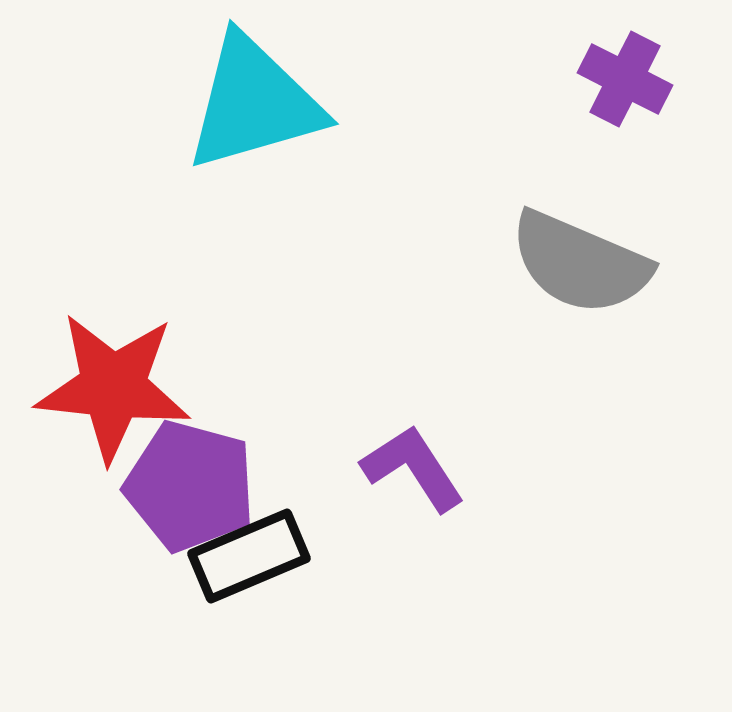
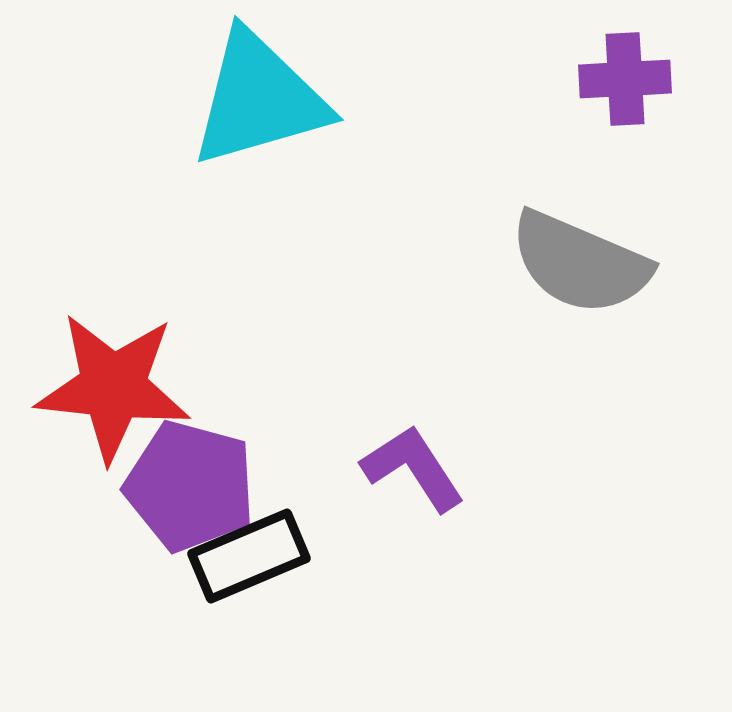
purple cross: rotated 30 degrees counterclockwise
cyan triangle: moved 5 px right, 4 px up
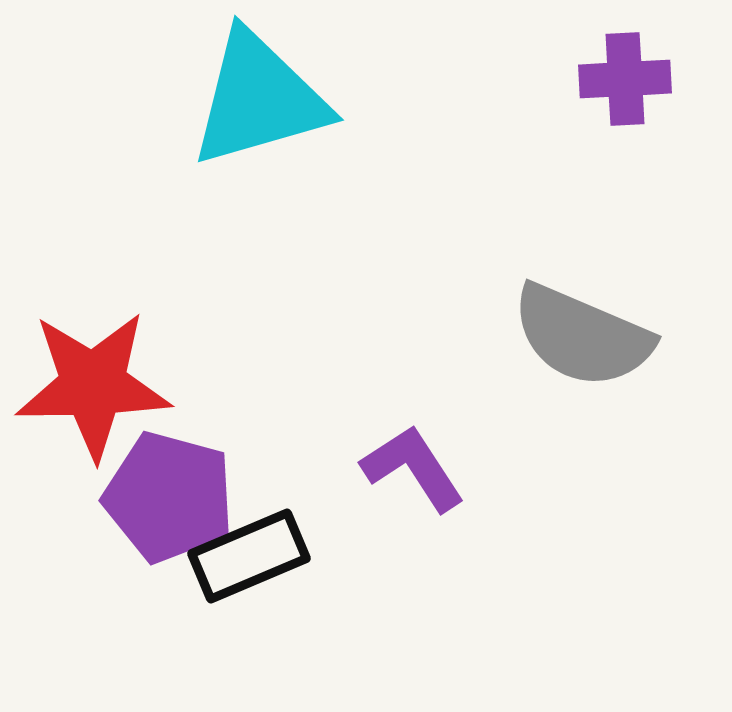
gray semicircle: moved 2 px right, 73 px down
red star: moved 20 px left, 2 px up; rotated 7 degrees counterclockwise
purple pentagon: moved 21 px left, 11 px down
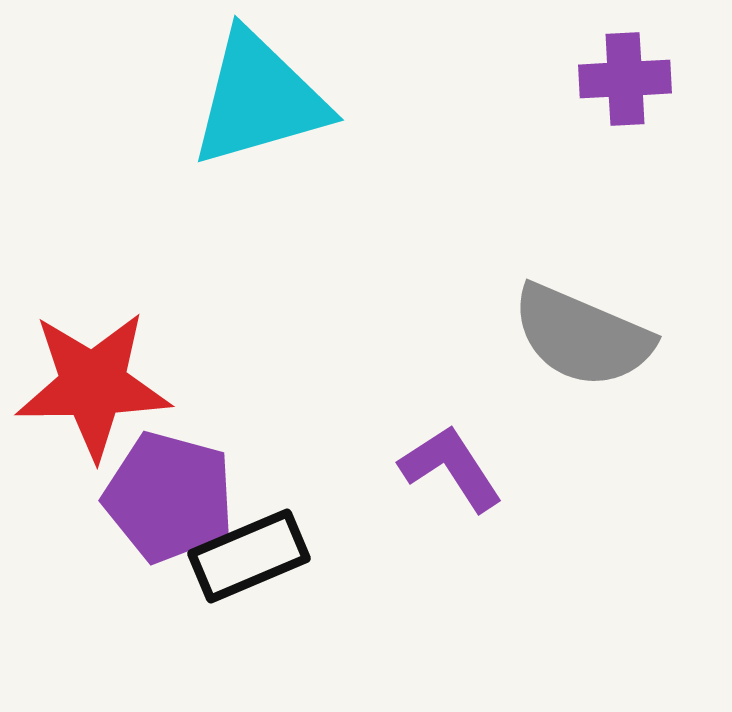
purple L-shape: moved 38 px right
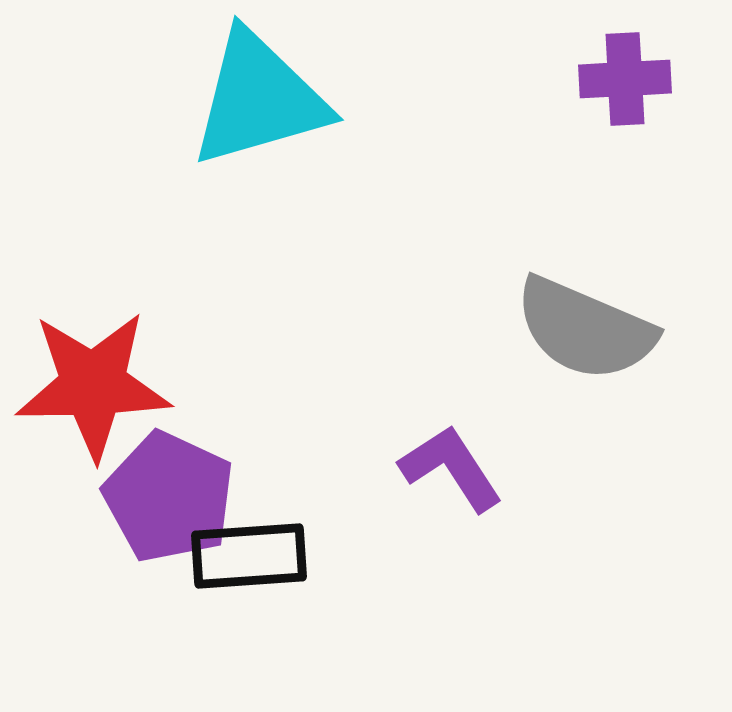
gray semicircle: moved 3 px right, 7 px up
purple pentagon: rotated 10 degrees clockwise
black rectangle: rotated 19 degrees clockwise
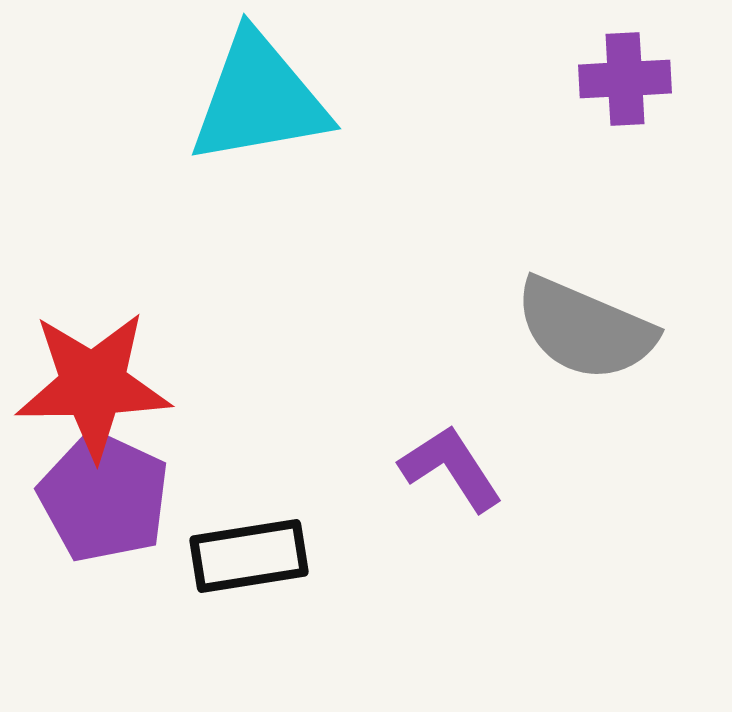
cyan triangle: rotated 6 degrees clockwise
purple pentagon: moved 65 px left
black rectangle: rotated 5 degrees counterclockwise
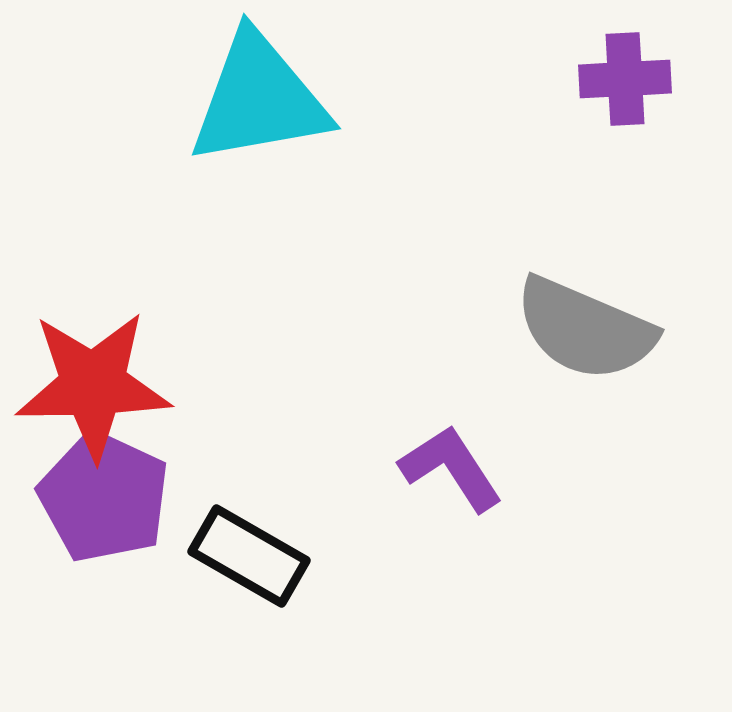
black rectangle: rotated 39 degrees clockwise
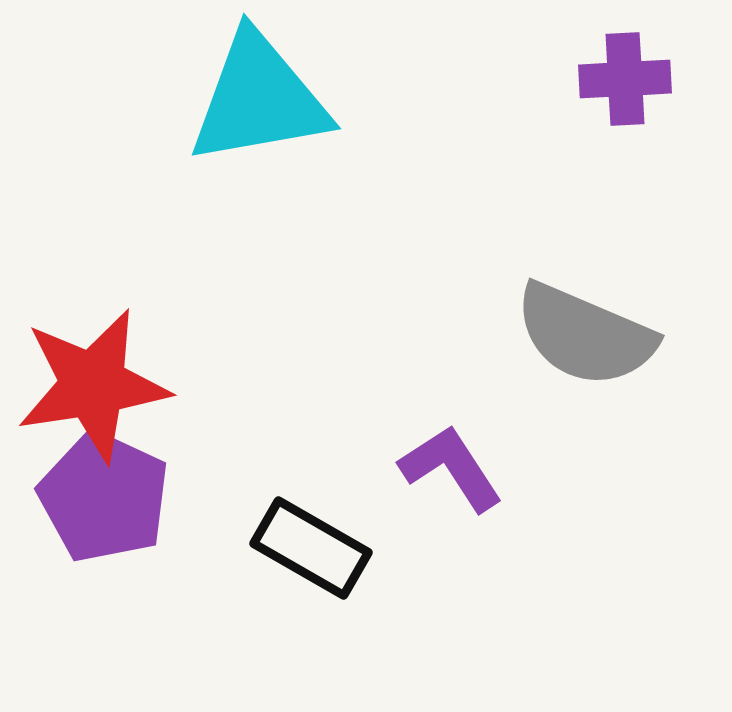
gray semicircle: moved 6 px down
red star: rotated 8 degrees counterclockwise
black rectangle: moved 62 px right, 8 px up
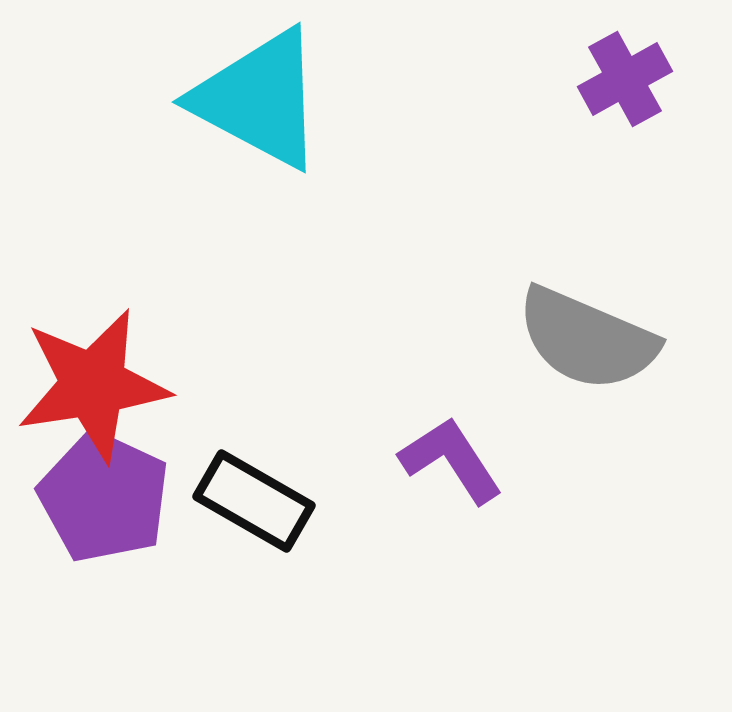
purple cross: rotated 26 degrees counterclockwise
cyan triangle: rotated 38 degrees clockwise
gray semicircle: moved 2 px right, 4 px down
purple L-shape: moved 8 px up
black rectangle: moved 57 px left, 47 px up
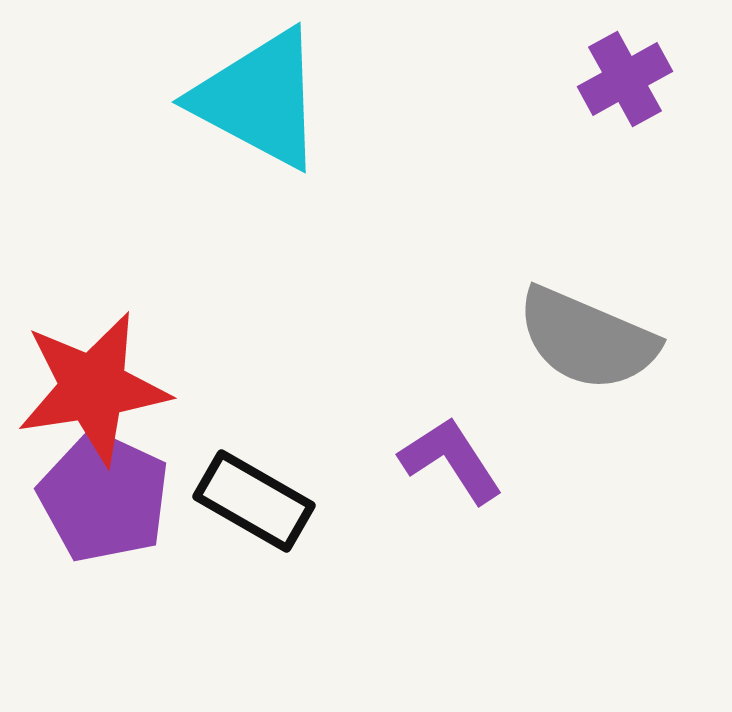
red star: moved 3 px down
